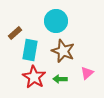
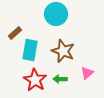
cyan circle: moved 7 px up
red star: moved 1 px right, 3 px down
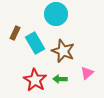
brown rectangle: rotated 24 degrees counterclockwise
cyan rectangle: moved 5 px right, 7 px up; rotated 40 degrees counterclockwise
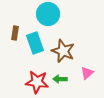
cyan circle: moved 8 px left
brown rectangle: rotated 16 degrees counterclockwise
cyan rectangle: rotated 10 degrees clockwise
red star: moved 2 px right, 2 px down; rotated 25 degrees counterclockwise
